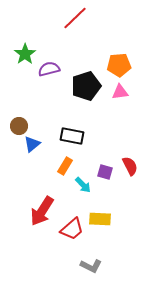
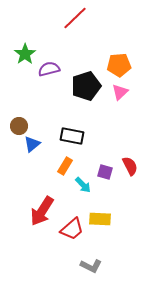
pink triangle: rotated 36 degrees counterclockwise
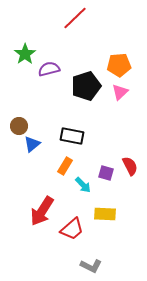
purple square: moved 1 px right, 1 px down
yellow rectangle: moved 5 px right, 5 px up
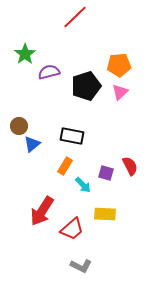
red line: moved 1 px up
purple semicircle: moved 3 px down
gray L-shape: moved 10 px left
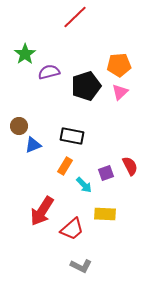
blue triangle: moved 1 px right, 1 px down; rotated 18 degrees clockwise
purple square: rotated 35 degrees counterclockwise
cyan arrow: moved 1 px right
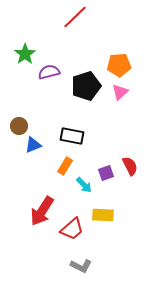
yellow rectangle: moved 2 px left, 1 px down
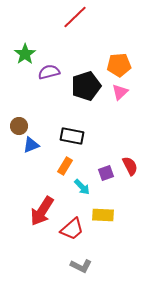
blue triangle: moved 2 px left
cyan arrow: moved 2 px left, 2 px down
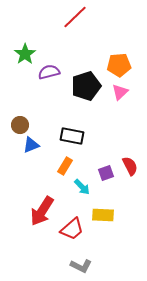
brown circle: moved 1 px right, 1 px up
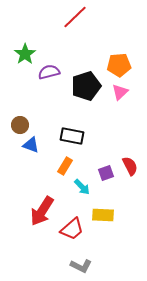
blue triangle: rotated 42 degrees clockwise
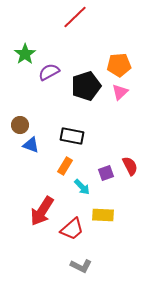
purple semicircle: rotated 15 degrees counterclockwise
